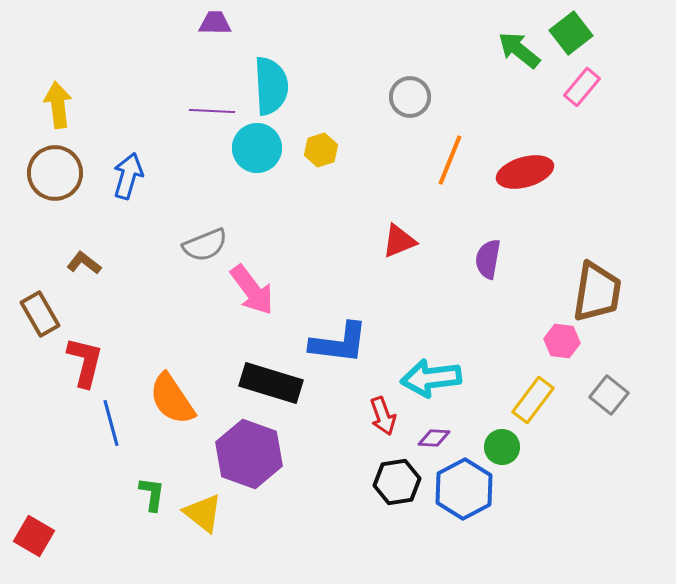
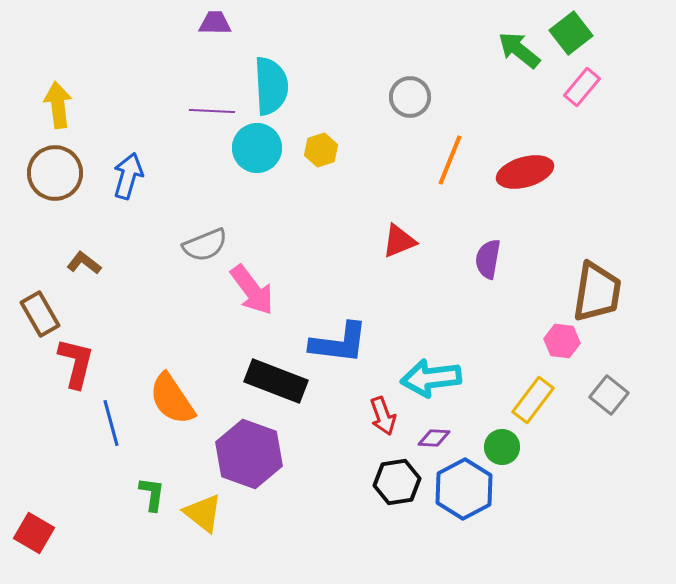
red L-shape: moved 9 px left, 1 px down
black rectangle: moved 5 px right, 2 px up; rotated 4 degrees clockwise
red square: moved 3 px up
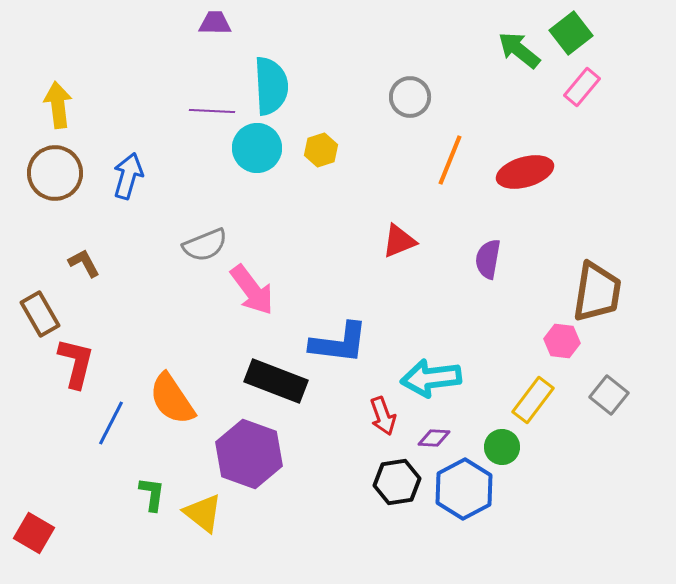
brown L-shape: rotated 24 degrees clockwise
blue line: rotated 42 degrees clockwise
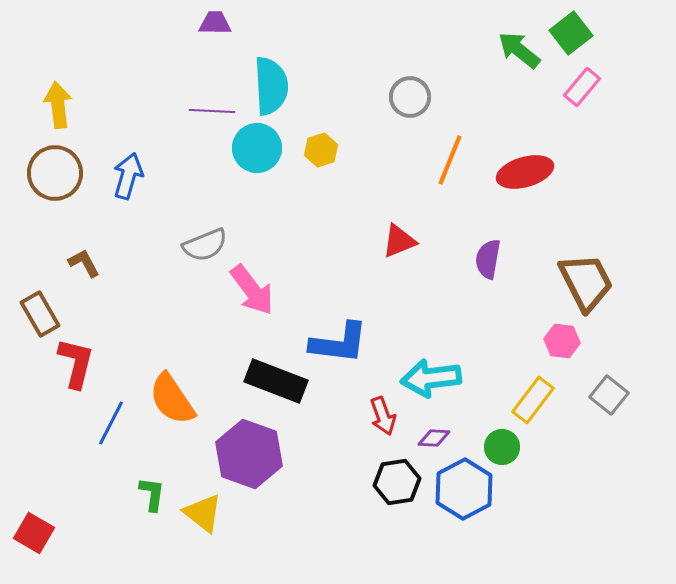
brown trapezoid: moved 11 px left, 10 px up; rotated 36 degrees counterclockwise
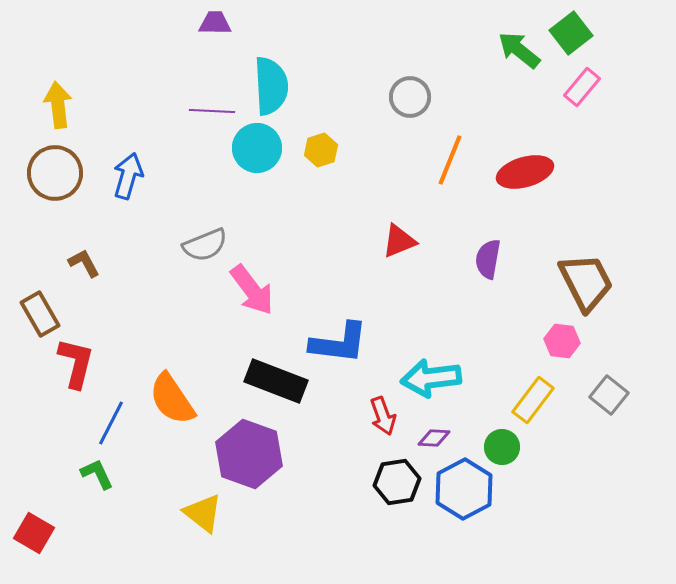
green L-shape: moved 55 px left, 20 px up; rotated 33 degrees counterclockwise
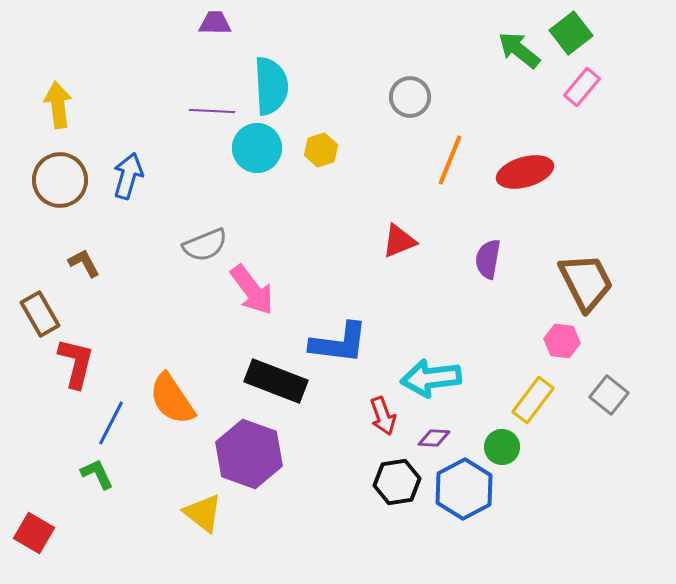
brown circle: moved 5 px right, 7 px down
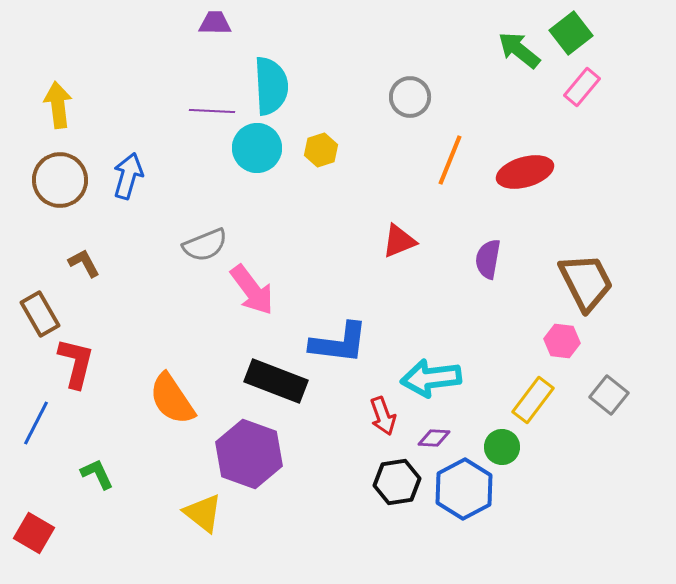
blue line: moved 75 px left
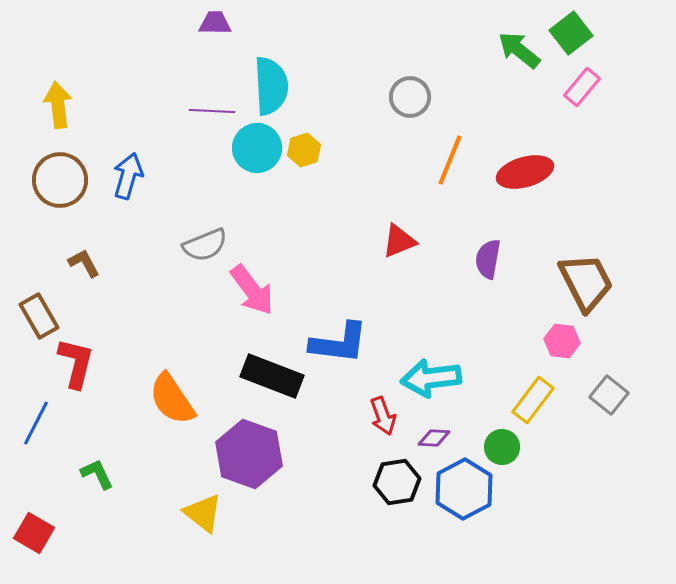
yellow hexagon: moved 17 px left
brown rectangle: moved 1 px left, 2 px down
black rectangle: moved 4 px left, 5 px up
